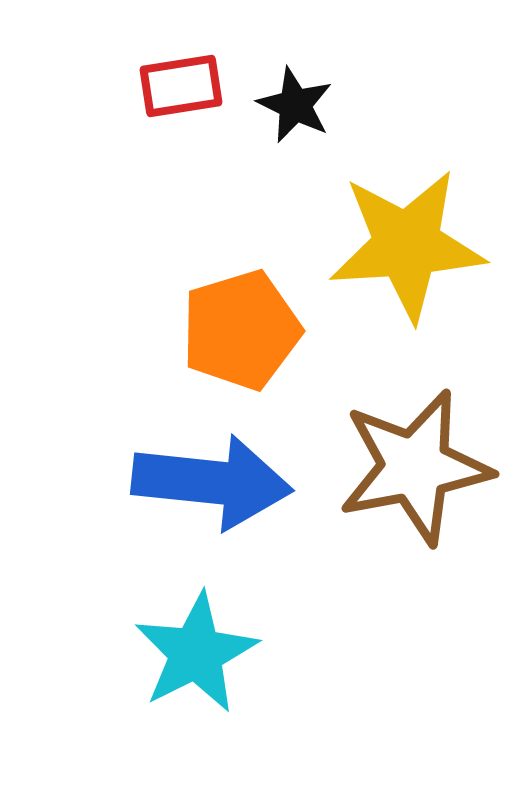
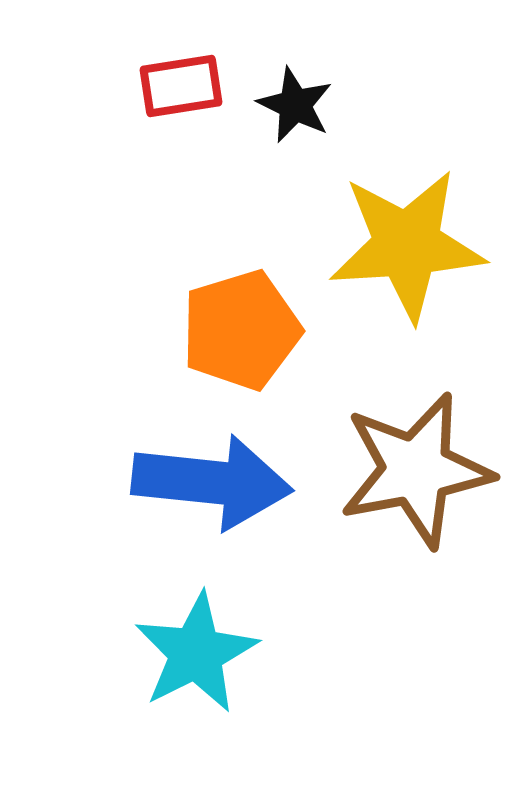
brown star: moved 1 px right, 3 px down
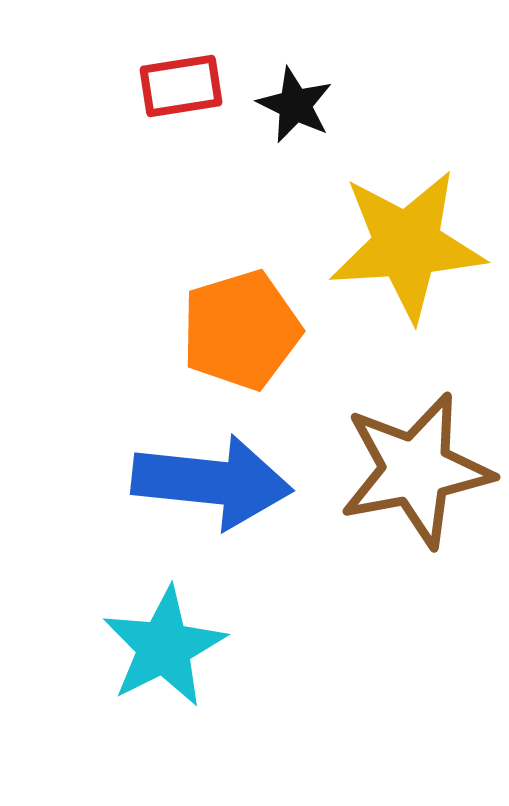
cyan star: moved 32 px left, 6 px up
